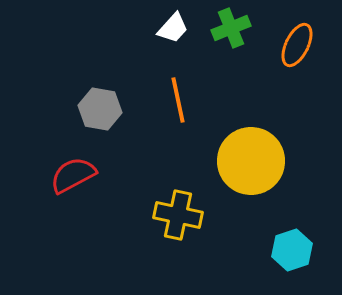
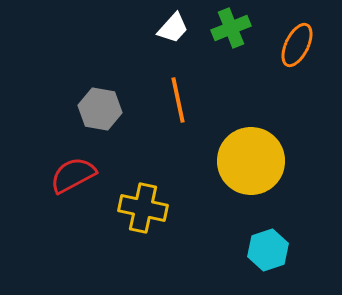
yellow cross: moved 35 px left, 7 px up
cyan hexagon: moved 24 px left
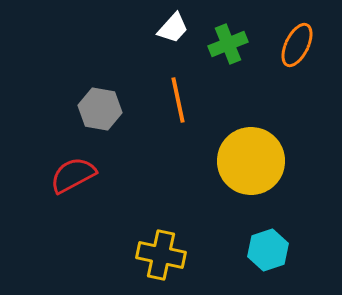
green cross: moved 3 px left, 16 px down
yellow cross: moved 18 px right, 47 px down
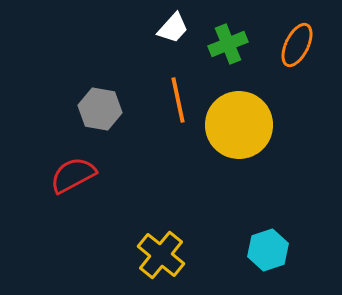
yellow circle: moved 12 px left, 36 px up
yellow cross: rotated 27 degrees clockwise
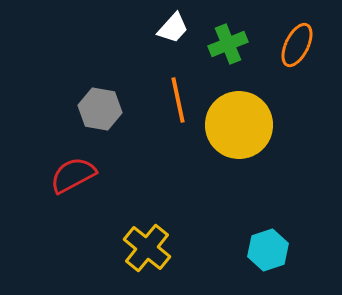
yellow cross: moved 14 px left, 7 px up
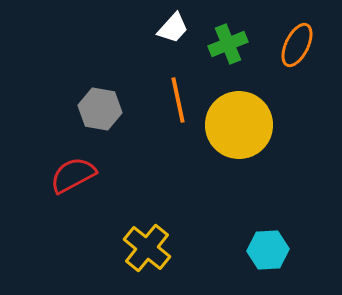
cyan hexagon: rotated 15 degrees clockwise
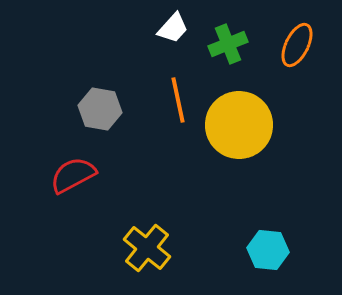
cyan hexagon: rotated 9 degrees clockwise
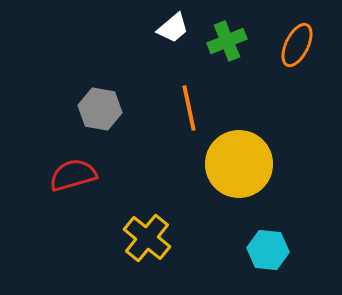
white trapezoid: rotated 8 degrees clockwise
green cross: moved 1 px left, 3 px up
orange line: moved 11 px right, 8 px down
yellow circle: moved 39 px down
red semicircle: rotated 12 degrees clockwise
yellow cross: moved 10 px up
